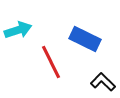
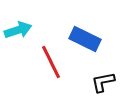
black L-shape: rotated 55 degrees counterclockwise
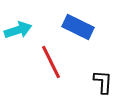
blue rectangle: moved 7 px left, 12 px up
black L-shape: rotated 105 degrees clockwise
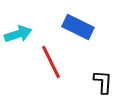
cyan arrow: moved 4 px down
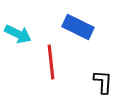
cyan arrow: rotated 44 degrees clockwise
red line: rotated 20 degrees clockwise
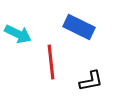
blue rectangle: moved 1 px right
black L-shape: moved 12 px left, 1 px up; rotated 75 degrees clockwise
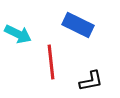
blue rectangle: moved 1 px left, 2 px up
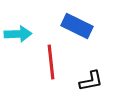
blue rectangle: moved 1 px left, 1 px down
cyan arrow: rotated 28 degrees counterclockwise
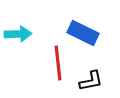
blue rectangle: moved 6 px right, 7 px down
red line: moved 7 px right, 1 px down
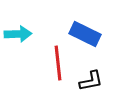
blue rectangle: moved 2 px right, 1 px down
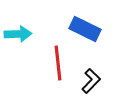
blue rectangle: moved 5 px up
black L-shape: rotated 35 degrees counterclockwise
